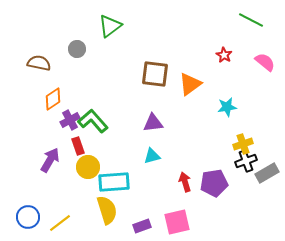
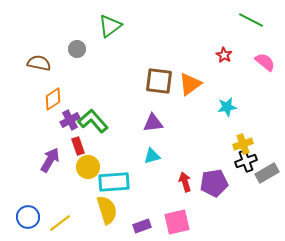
brown square: moved 4 px right, 7 px down
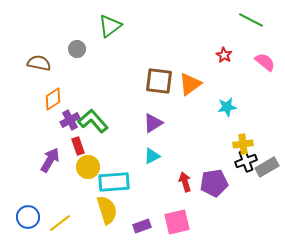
purple triangle: rotated 25 degrees counterclockwise
yellow cross: rotated 12 degrees clockwise
cyan triangle: rotated 12 degrees counterclockwise
gray rectangle: moved 6 px up
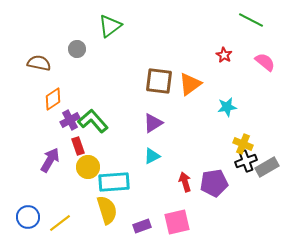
yellow cross: rotated 30 degrees clockwise
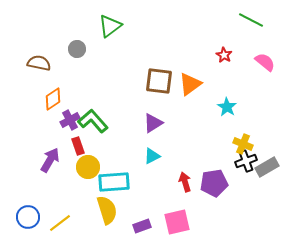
cyan star: rotated 30 degrees counterclockwise
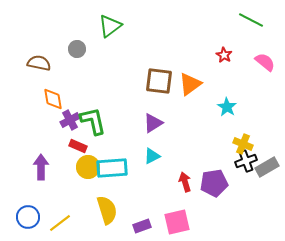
orange diamond: rotated 65 degrees counterclockwise
green L-shape: rotated 28 degrees clockwise
red rectangle: rotated 48 degrees counterclockwise
purple arrow: moved 9 px left, 7 px down; rotated 30 degrees counterclockwise
cyan rectangle: moved 2 px left, 14 px up
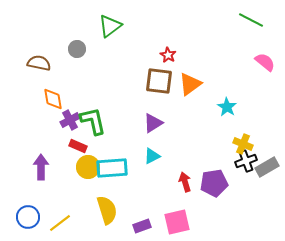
red star: moved 56 px left
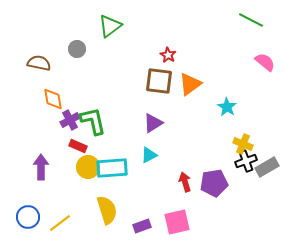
cyan triangle: moved 3 px left, 1 px up
